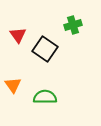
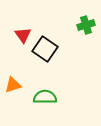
green cross: moved 13 px right
red triangle: moved 5 px right
orange triangle: rotated 48 degrees clockwise
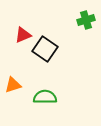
green cross: moved 5 px up
red triangle: rotated 42 degrees clockwise
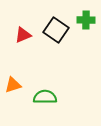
green cross: rotated 18 degrees clockwise
black square: moved 11 px right, 19 px up
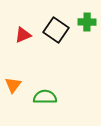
green cross: moved 1 px right, 2 px down
orange triangle: rotated 36 degrees counterclockwise
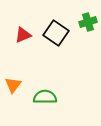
green cross: moved 1 px right; rotated 18 degrees counterclockwise
black square: moved 3 px down
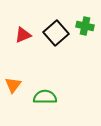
green cross: moved 3 px left, 4 px down; rotated 30 degrees clockwise
black square: rotated 15 degrees clockwise
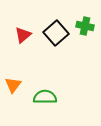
red triangle: rotated 18 degrees counterclockwise
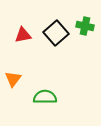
red triangle: rotated 30 degrees clockwise
orange triangle: moved 6 px up
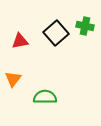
red triangle: moved 3 px left, 6 px down
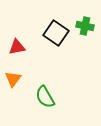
black square: rotated 15 degrees counterclockwise
red triangle: moved 3 px left, 6 px down
green semicircle: rotated 120 degrees counterclockwise
